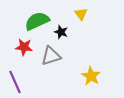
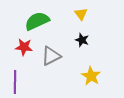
black star: moved 21 px right, 8 px down
gray triangle: rotated 10 degrees counterclockwise
purple line: rotated 25 degrees clockwise
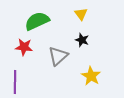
gray triangle: moved 7 px right; rotated 15 degrees counterclockwise
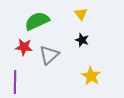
gray triangle: moved 9 px left, 1 px up
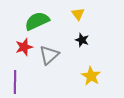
yellow triangle: moved 3 px left
red star: rotated 24 degrees counterclockwise
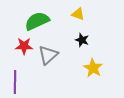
yellow triangle: rotated 32 degrees counterclockwise
red star: moved 1 px up; rotated 18 degrees clockwise
gray triangle: moved 1 px left
yellow star: moved 2 px right, 8 px up
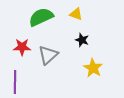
yellow triangle: moved 2 px left
green semicircle: moved 4 px right, 4 px up
red star: moved 2 px left, 1 px down
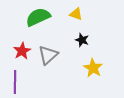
green semicircle: moved 3 px left
red star: moved 4 px down; rotated 30 degrees counterclockwise
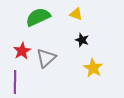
gray triangle: moved 2 px left, 3 px down
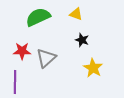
red star: rotated 30 degrees clockwise
